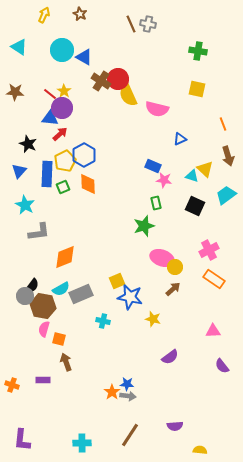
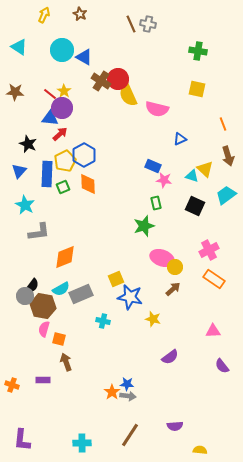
yellow square at (117, 281): moved 1 px left, 2 px up
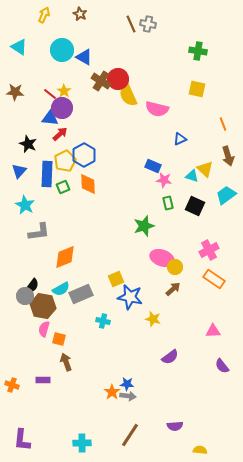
green rectangle at (156, 203): moved 12 px right
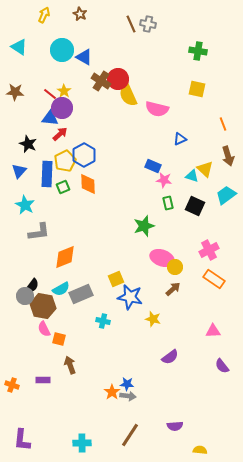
pink semicircle at (44, 329): rotated 42 degrees counterclockwise
brown arrow at (66, 362): moved 4 px right, 3 px down
